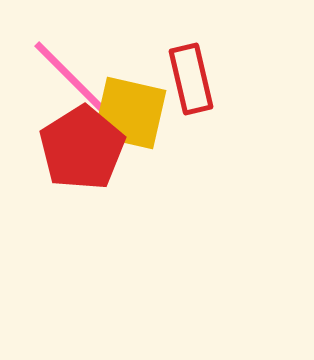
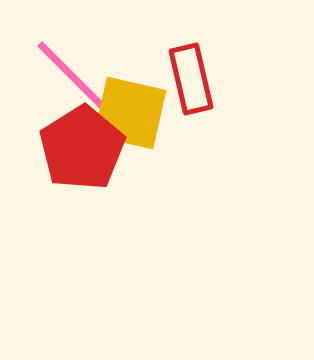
pink line: moved 3 px right
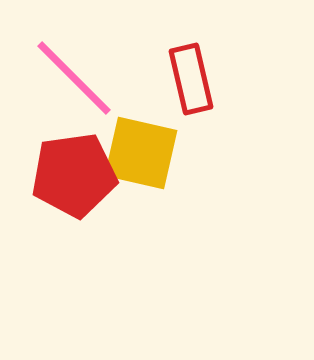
yellow square: moved 11 px right, 40 px down
red pentagon: moved 8 px left, 27 px down; rotated 24 degrees clockwise
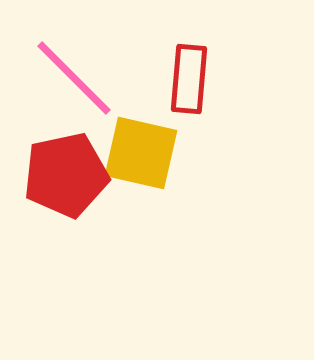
red rectangle: moved 2 px left; rotated 18 degrees clockwise
red pentagon: moved 8 px left; rotated 4 degrees counterclockwise
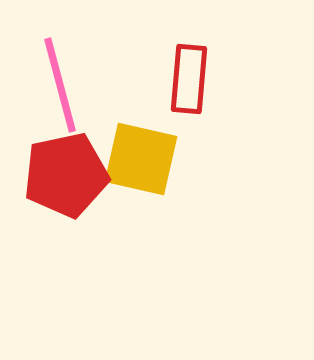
pink line: moved 14 px left, 7 px down; rotated 30 degrees clockwise
yellow square: moved 6 px down
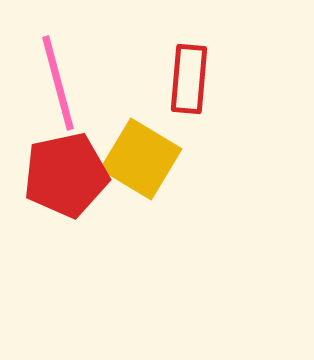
pink line: moved 2 px left, 2 px up
yellow square: rotated 18 degrees clockwise
